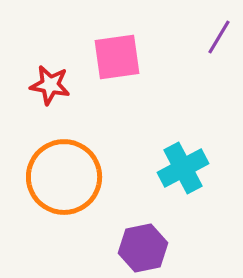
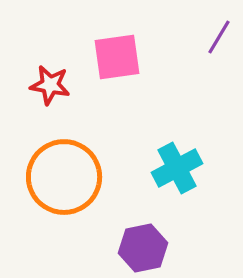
cyan cross: moved 6 px left
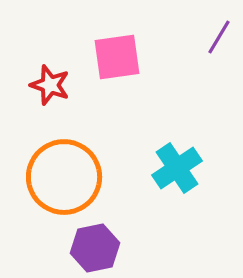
red star: rotated 9 degrees clockwise
cyan cross: rotated 6 degrees counterclockwise
purple hexagon: moved 48 px left
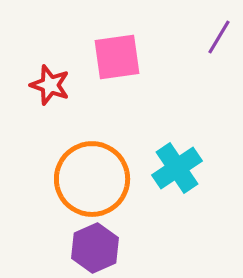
orange circle: moved 28 px right, 2 px down
purple hexagon: rotated 12 degrees counterclockwise
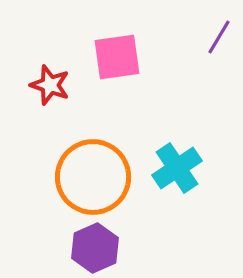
orange circle: moved 1 px right, 2 px up
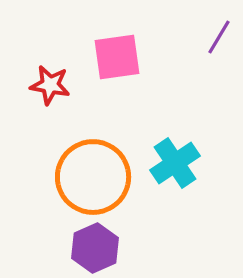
red star: rotated 9 degrees counterclockwise
cyan cross: moved 2 px left, 5 px up
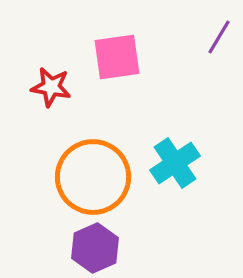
red star: moved 1 px right, 2 px down
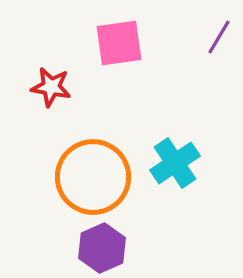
pink square: moved 2 px right, 14 px up
purple hexagon: moved 7 px right
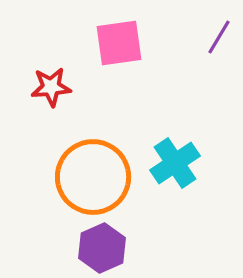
red star: rotated 15 degrees counterclockwise
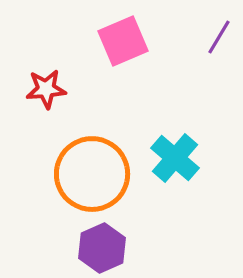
pink square: moved 4 px right, 2 px up; rotated 15 degrees counterclockwise
red star: moved 5 px left, 2 px down
cyan cross: moved 5 px up; rotated 15 degrees counterclockwise
orange circle: moved 1 px left, 3 px up
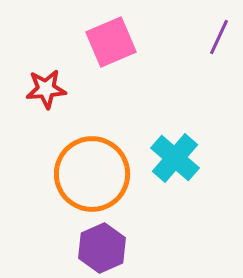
purple line: rotated 6 degrees counterclockwise
pink square: moved 12 px left, 1 px down
